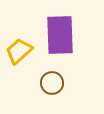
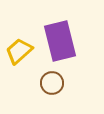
purple rectangle: moved 6 px down; rotated 12 degrees counterclockwise
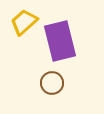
yellow trapezoid: moved 5 px right, 29 px up
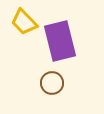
yellow trapezoid: rotated 92 degrees counterclockwise
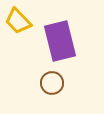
yellow trapezoid: moved 6 px left, 1 px up
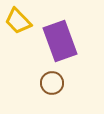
purple rectangle: rotated 6 degrees counterclockwise
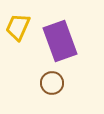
yellow trapezoid: moved 6 px down; rotated 68 degrees clockwise
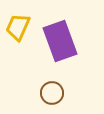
brown circle: moved 10 px down
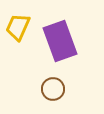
brown circle: moved 1 px right, 4 px up
